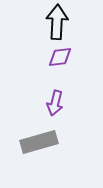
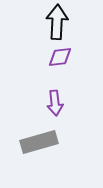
purple arrow: rotated 20 degrees counterclockwise
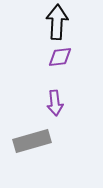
gray rectangle: moved 7 px left, 1 px up
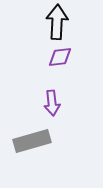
purple arrow: moved 3 px left
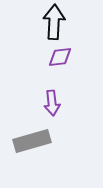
black arrow: moved 3 px left
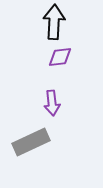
gray rectangle: moved 1 px left, 1 px down; rotated 9 degrees counterclockwise
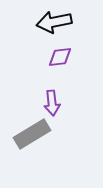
black arrow: rotated 104 degrees counterclockwise
gray rectangle: moved 1 px right, 8 px up; rotated 6 degrees counterclockwise
